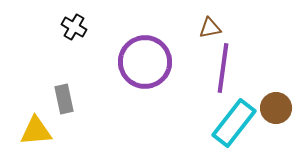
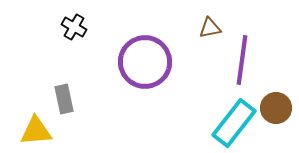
purple line: moved 19 px right, 8 px up
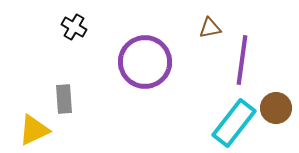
gray rectangle: rotated 8 degrees clockwise
yellow triangle: moved 2 px left, 1 px up; rotated 20 degrees counterclockwise
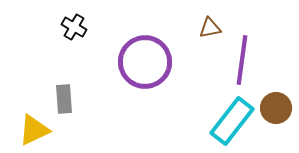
cyan rectangle: moved 2 px left, 2 px up
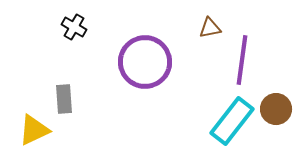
brown circle: moved 1 px down
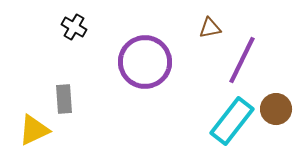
purple line: rotated 18 degrees clockwise
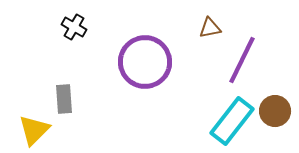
brown circle: moved 1 px left, 2 px down
yellow triangle: rotated 20 degrees counterclockwise
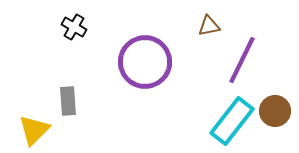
brown triangle: moved 1 px left, 2 px up
gray rectangle: moved 4 px right, 2 px down
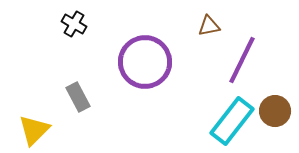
black cross: moved 3 px up
gray rectangle: moved 10 px right, 4 px up; rotated 24 degrees counterclockwise
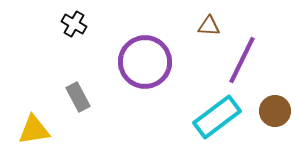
brown triangle: rotated 15 degrees clockwise
cyan rectangle: moved 15 px left, 4 px up; rotated 15 degrees clockwise
yellow triangle: rotated 36 degrees clockwise
